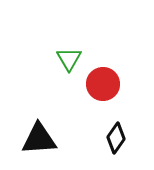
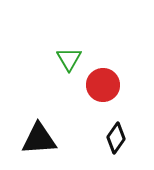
red circle: moved 1 px down
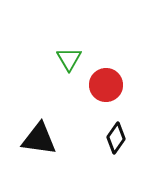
red circle: moved 3 px right
black triangle: rotated 12 degrees clockwise
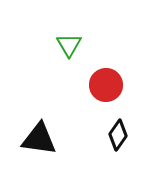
green triangle: moved 14 px up
black diamond: moved 2 px right, 3 px up
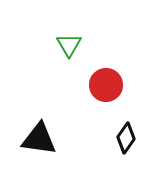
black diamond: moved 8 px right, 3 px down
